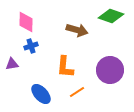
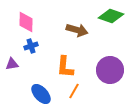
orange line: moved 3 px left, 1 px up; rotated 28 degrees counterclockwise
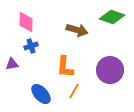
green diamond: moved 1 px right, 1 px down
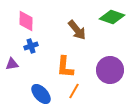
pink diamond: moved 1 px up
brown arrow: rotated 35 degrees clockwise
